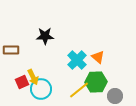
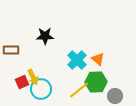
orange triangle: moved 2 px down
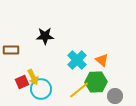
orange triangle: moved 4 px right, 1 px down
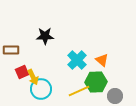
red square: moved 10 px up
yellow line: moved 1 px down; rotated 15 degrees clockwise
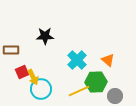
orange triangle: moved 6 px right
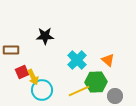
cyan circle: moved 1 px right, 1 px down
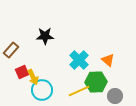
brown rectangle: rotated 49 degrees counterclockwise
cyan cross: moved 2 px right
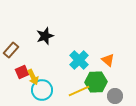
black star: rotated 18 degrees counterclockwise
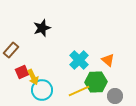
black star: moved 3 px left, 8 px up
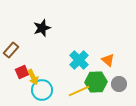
gray circle: moved 4 px right, 12 px up
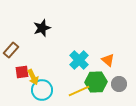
red square: rotated 16 degrees clockwise
